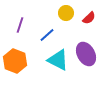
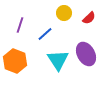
yellow circle: moved 2 px left
blue line: moved 2 px left, 1 px up
cyan triangle: rotated 30 degrees clockwise
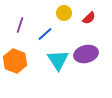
purple ellipse: rotated 75 degrees counterclockwise
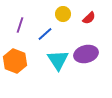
yellow circle: moved 1 px left, 1 px down
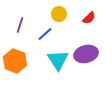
yellow circle: moved 4 px left
